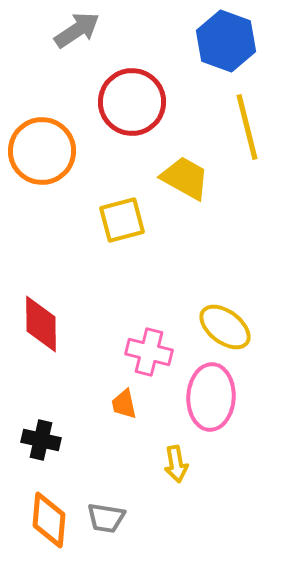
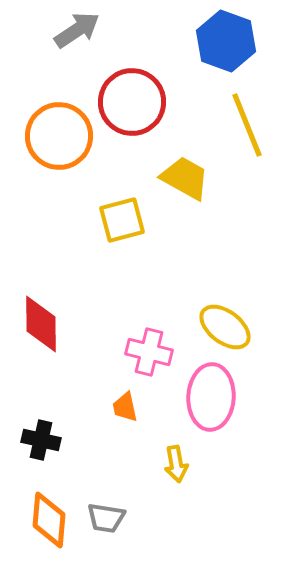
yellow line: moved 2 px up; rotated 8 degrees counterclockwise
orange circle: moved 17 px right, 15 px up
orange trapezoid: moved 1 px right, 3 px down
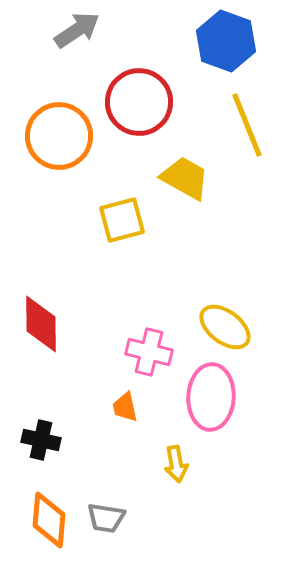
red circle: moved 7 px right
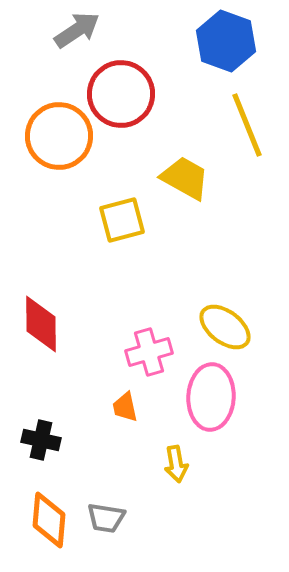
red circle: moved 18 px left, 8 px up
pink cross: rotated 30 degrees counterclockwise
